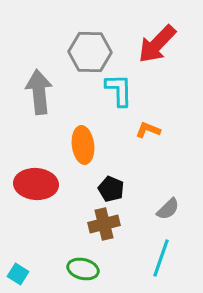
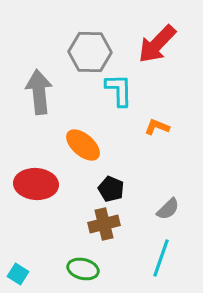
orange L-shape: moved 9 px right, 3 px up
orange ellipse: rotated 42 degrees counterclockwise
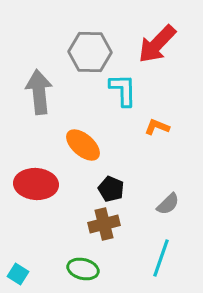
cyan L-shape: moved 4 px right
gray semicircle: moved 5 px up
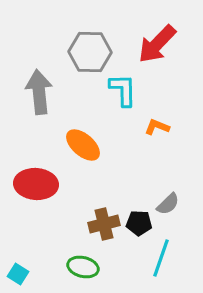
black pentagon: moved 28 px right, 34 px down; rotated 20 degrees counterclockwise
green ellipse: moved 2 px up
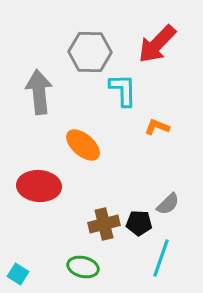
red ellipse: moved 3 px right, 2 px down
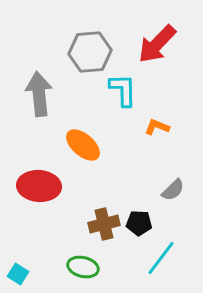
gray hexagon: rotated 6 degrees counterclockwise
gray arrow: moved 2 px down
gray semicircle: moved 5 px right, 14 px up
cyan line: rotated 18 degrees clockwise
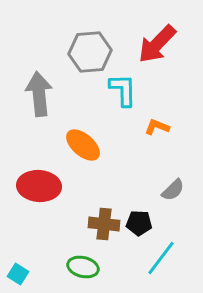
brown cross: rotated 20 degrees clockwise
